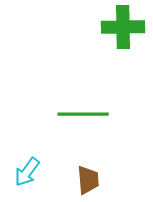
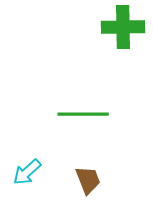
cyan arrow: rotated 12 degrees clockwise
brown trapezoid: rotated 16 degrees counterclockwise
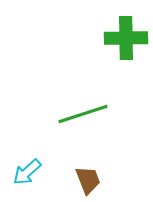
green cross: moved 3 px right, 11 px down
green line: rotated 18 degrees counterclockwise
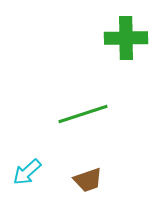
brown trapezoid: rotated 92 degrees clockwise
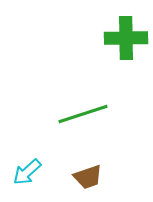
brown trapezoid: moved 3 px up
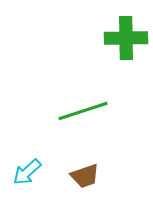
green line: moved 3 px up
brown trapezoid: moved 3 px left, 1 px up
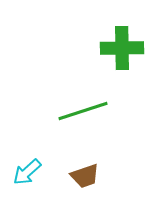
green cross: moved 4 px left, 10 px down
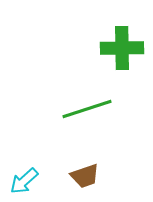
green line: moved 4 px right, 2 px up
cyan arrow: moved 3 px left, 9 px down
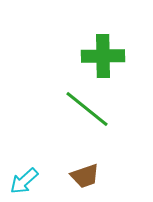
green cross: moved 19 px left, 8 px down
green line: rotated 57 degrees clockwise
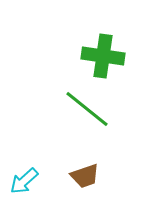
green cross: rotated 9 degrees clockwise
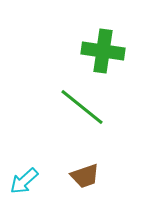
green cross: moved 5 px up
green line: moved 5 px left, 2 px up
